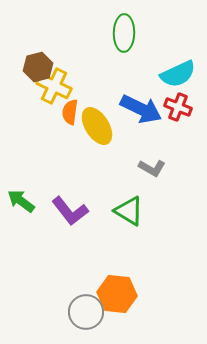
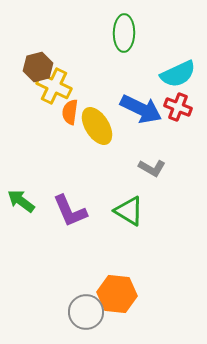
purple L-shape: rotated 15 degrees clockwise
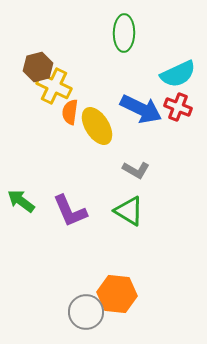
gray L-shape: moved 16 px left, 2 px down
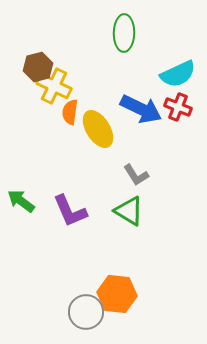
yellow ellipse: moved 1 px right, 3 px down
gray L-shape: moved 5 px down; rotated 28 degrees clockwise
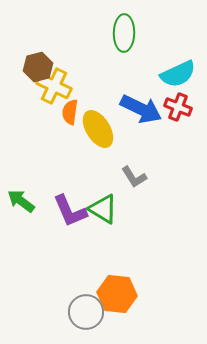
gray L-shape: moved 2 px left, 2 px down
green triangle: moved 26 px left, 2 px up
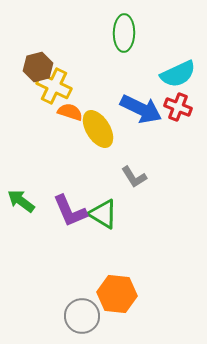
orange semicircle: rotated 100 degrees clockwise
green triangle: moved 5 px down
gray circle: moved 4 px left, 4 px down
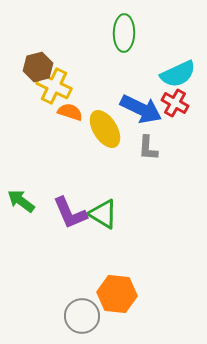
red cross: moved 3 px left, 4 px up; rotated 8 degrees clockwise
yellow ellipse: moved 7 px right
gray L-shape: moved 14 px right, 29 px up; rotated 36 degrees clockwise
purple L-shape: moved 2 px down
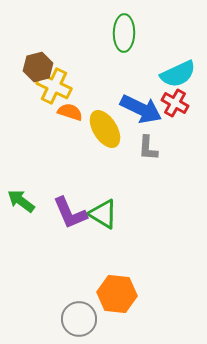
gray circle: moved 3 px left, 3 px down
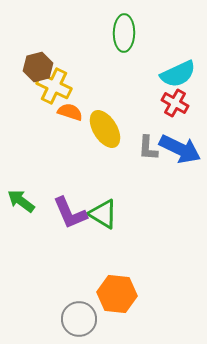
blue arrow: moved 39 px right, 40 px down
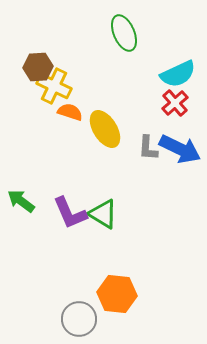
green ellipse: rotated 24 degrees counterclockwise
brown hexagon: rotated 12 degrees clockwise
red cross: rotated 20 degrees clockwise
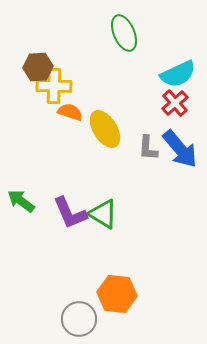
yellow cross: rotated 24 degrees counterclockwise
blue arrow: rotated 24 degrees clockwise
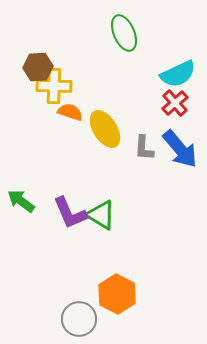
gray L-shape: moved 4 px left
green triangle: moved 2 px left, 1 px down
orange hexagon: rotated 21 degrees clockwise
